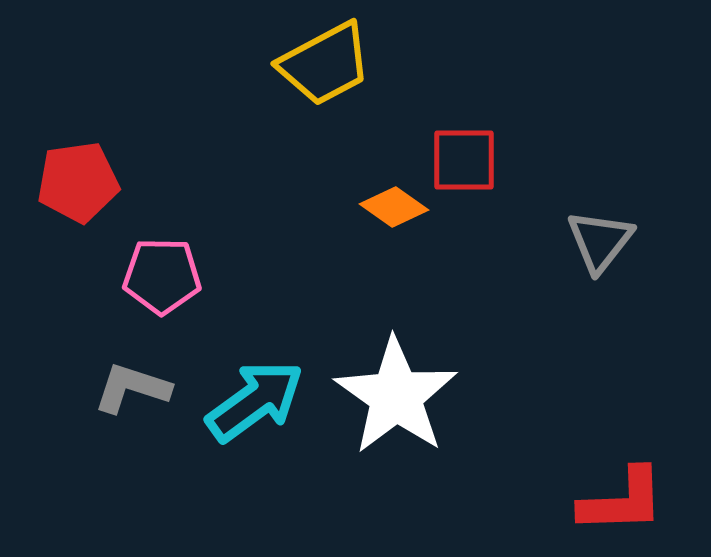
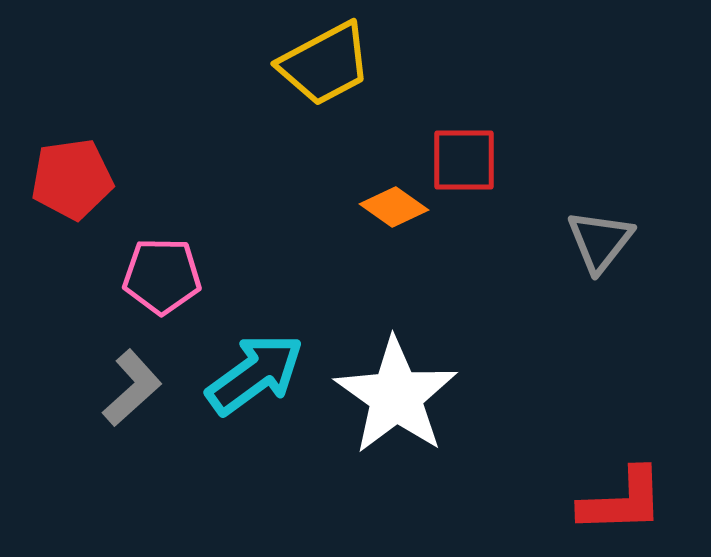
red pentagon: moved 6 px left, 3 px up
gray L-shape: rotated 120 degrees clockwise
cyan arrow: moved 27 px up
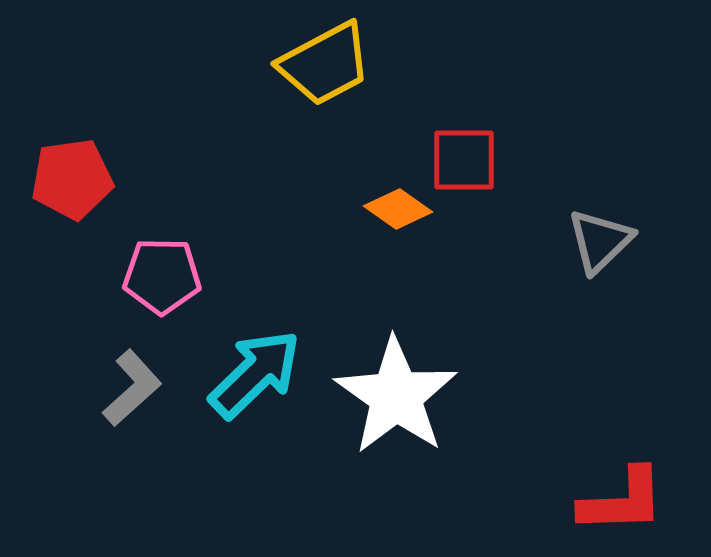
orange diamond: moved 4 px right, 2 px down
gray triangle: rotated 8 degrees clockwise
cyan arrow: rotated 8 degrees counterclockwise
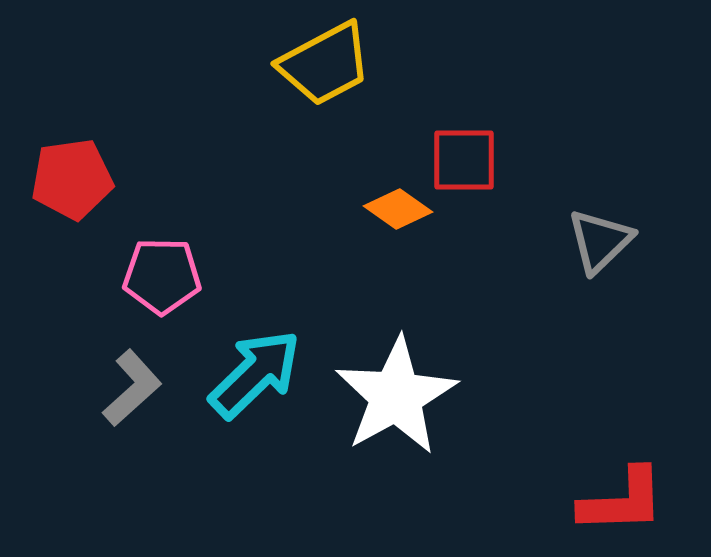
white star: rotated 8 degrees clockwise
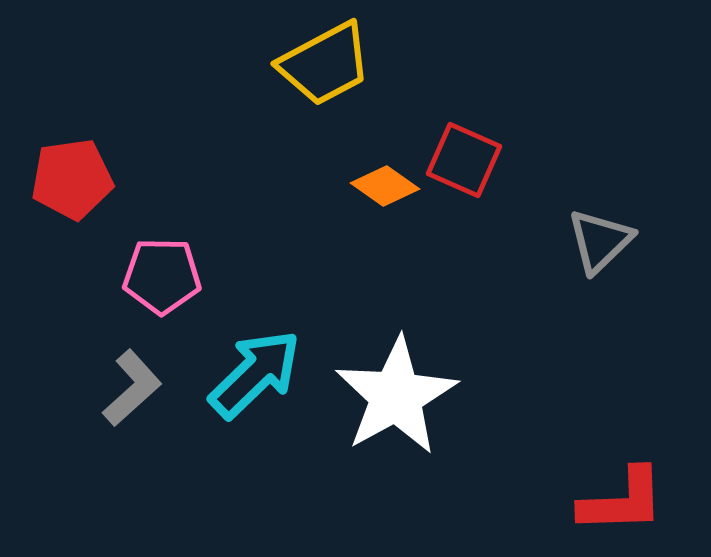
red square: rotated 24 degrees clockwise
orange diamond: moved 13 px left, 23 px up
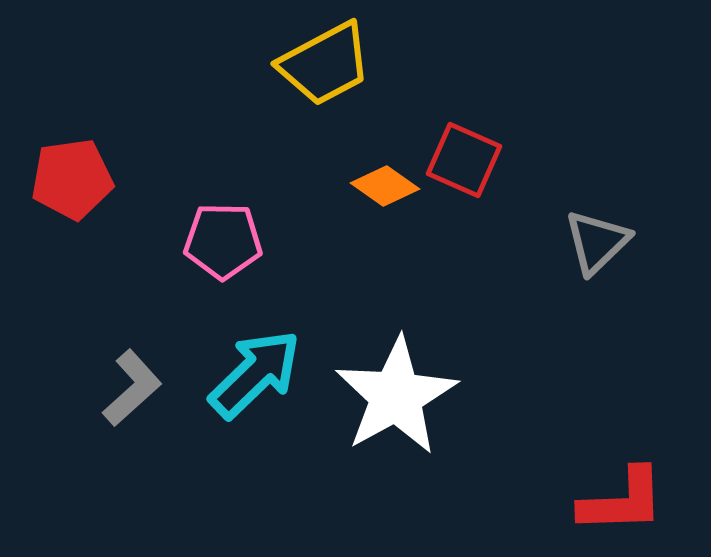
gray triangle: moved 3 px left, 1 px down
pink pentagon: moved 61 px right, 35 px up
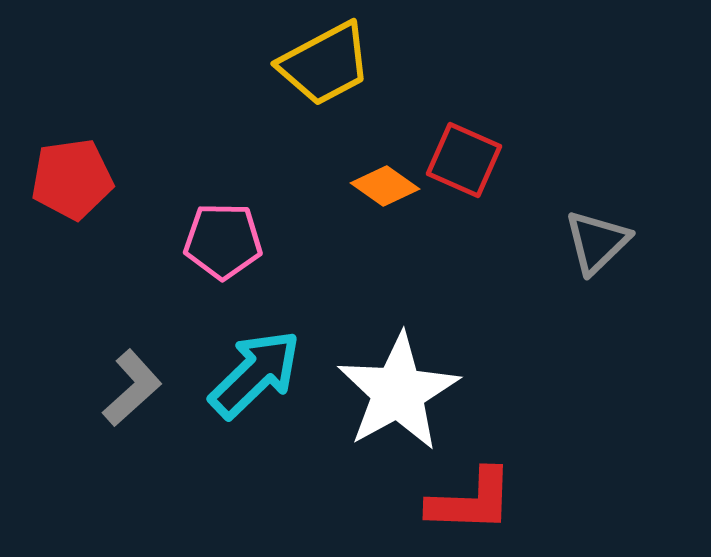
white star: moved 2 px right, 4 px up
red L-shape: moved 151 px left; rotated 4 degrees clockwise
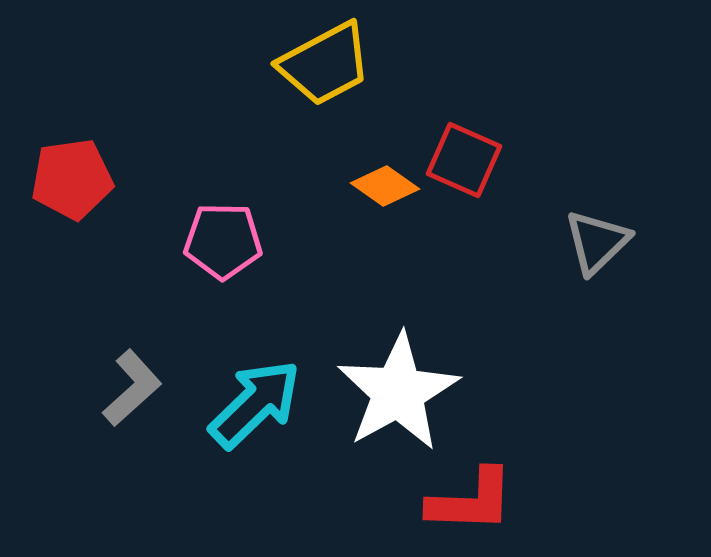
cyan arrow: moved 30 px down
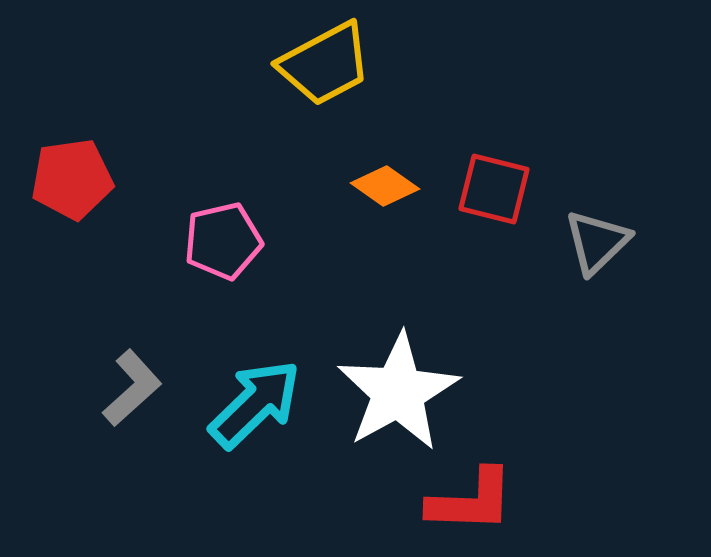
red square: moved 30 px right, 29 px down; rotated 10 degrees counterclockwise
pink pentagon: rotated 14 degrees counterclockwise
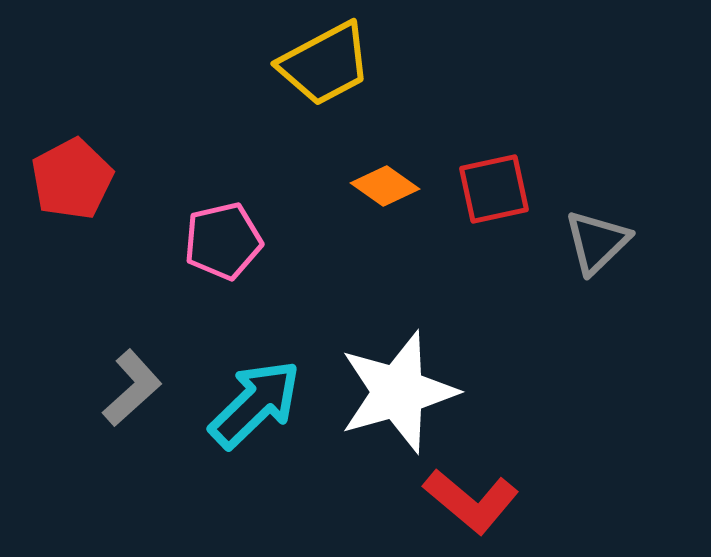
red pentagon: rotated 20 degrees counterclockwise
red square: rotated 26 degrees counterclockwise
white star: rotated 13 degrees clockwise
red L-shape: rotated 38 degrees clockwise
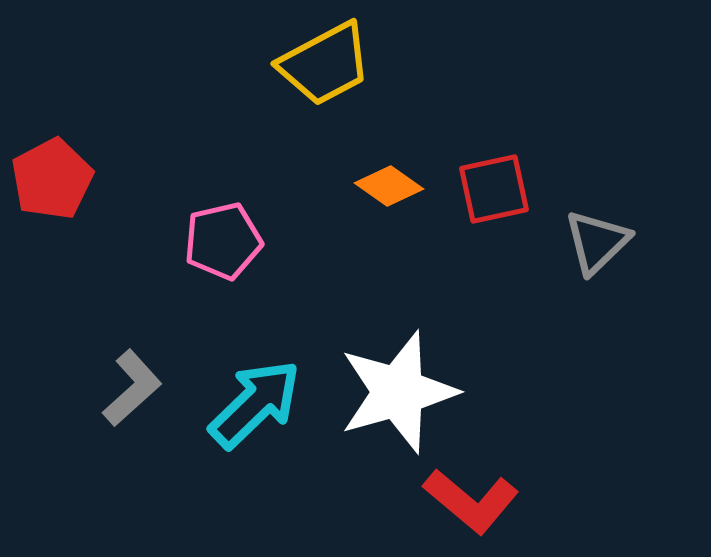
red pentagon: moved 20 px left
orange diamond: moved 4 px right
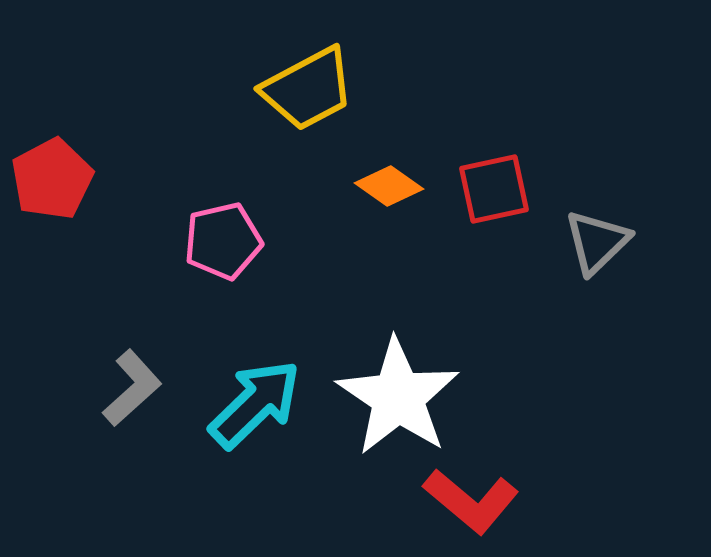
yellow trapezoid: moved 17 px left, 25 px down
white star: moved 5 px down; rotated 22 degrees counterclockwise
